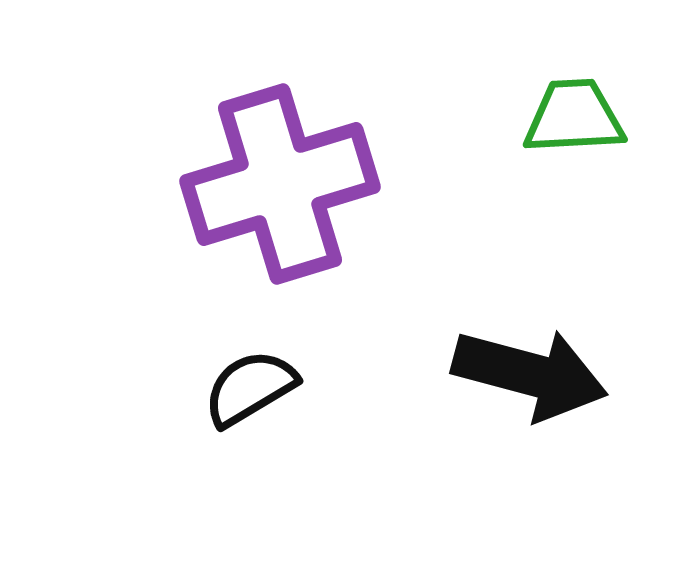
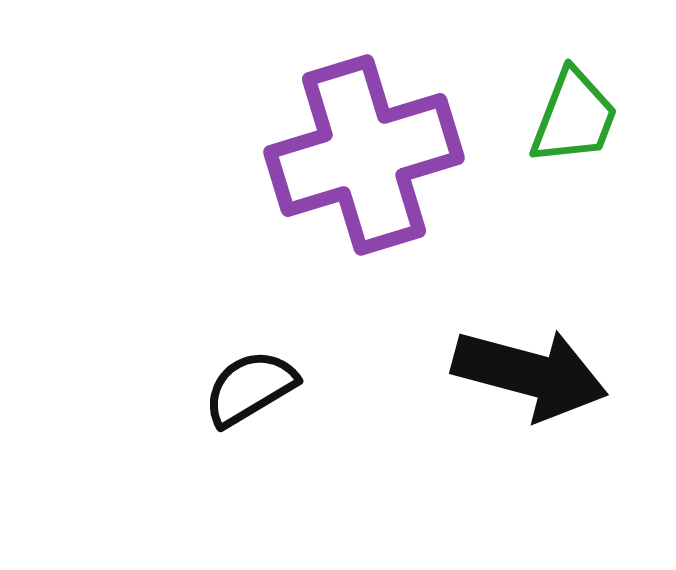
green trapezoid: rotated 114 degrees clockwise
purple cross: moved 84 px right, 29 px up
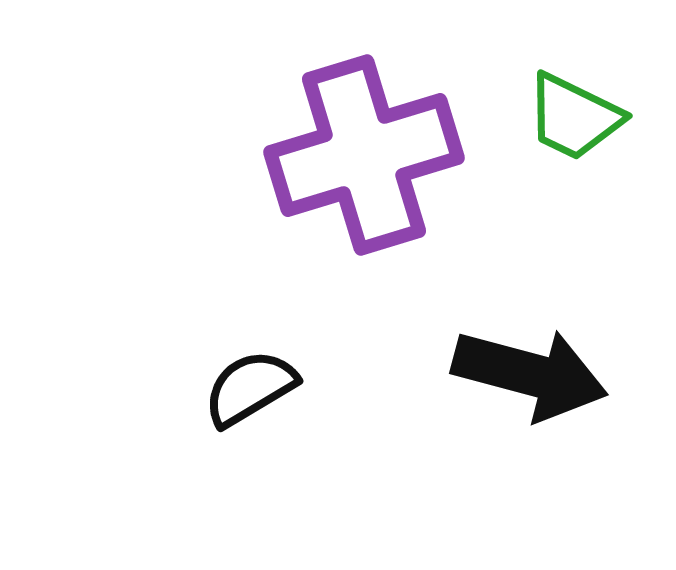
green trapezoid: rotated 95 degrees clockwise
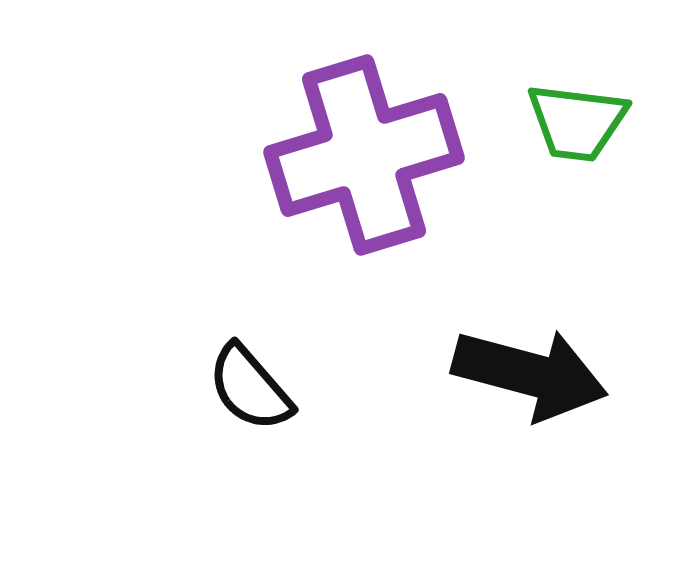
green trapezoid: moved 3 px right, 5 px down; rotated 19 degrees counterclockwise
black semicircle: rotated 100 degrees counterclockwise
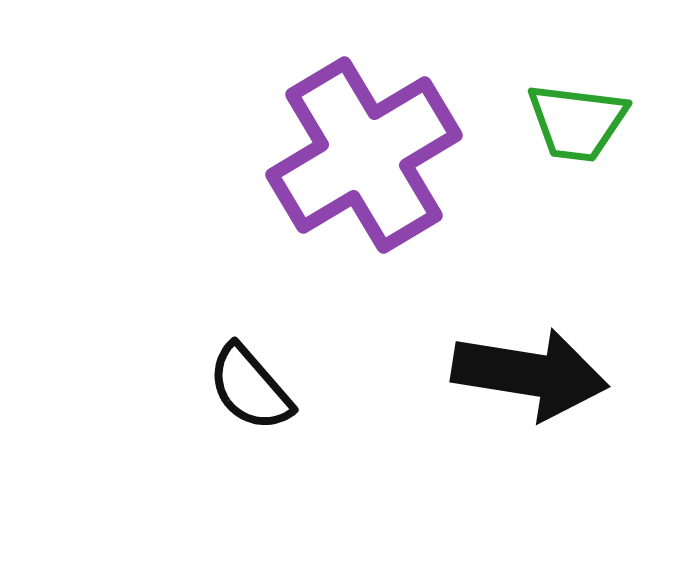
purple cross: rotated 14 degrees counterclockwise
black arrow: rotated 6 degrees counterclockwise
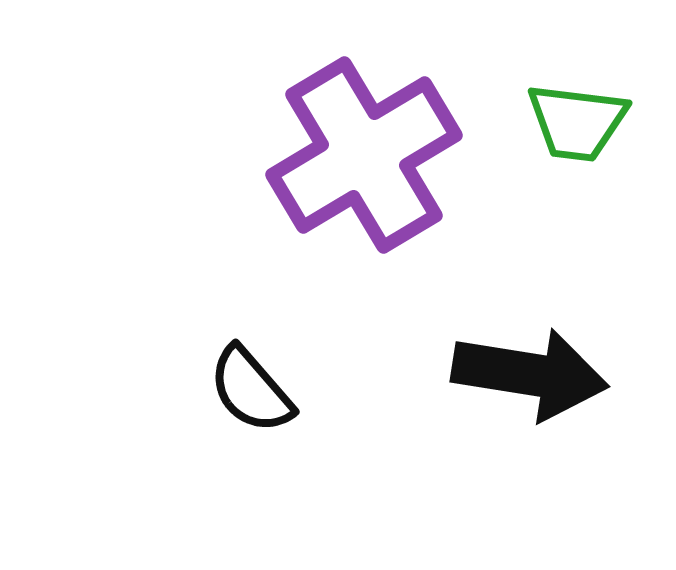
black semicircle: moved 1 px right, 2 px down
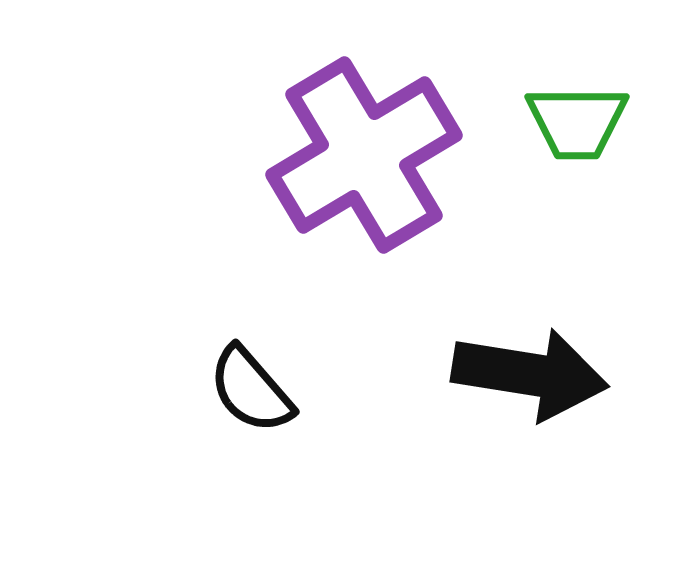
green trapezoid: rotated 7 degrees counterclockwise
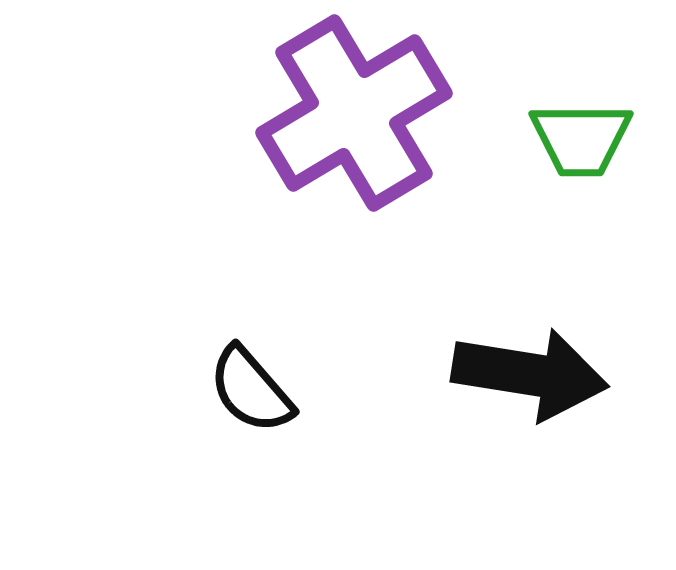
green trapezoid: moved 4 px right, 17 px down
purple cross: moved 10 px left, 42 px up
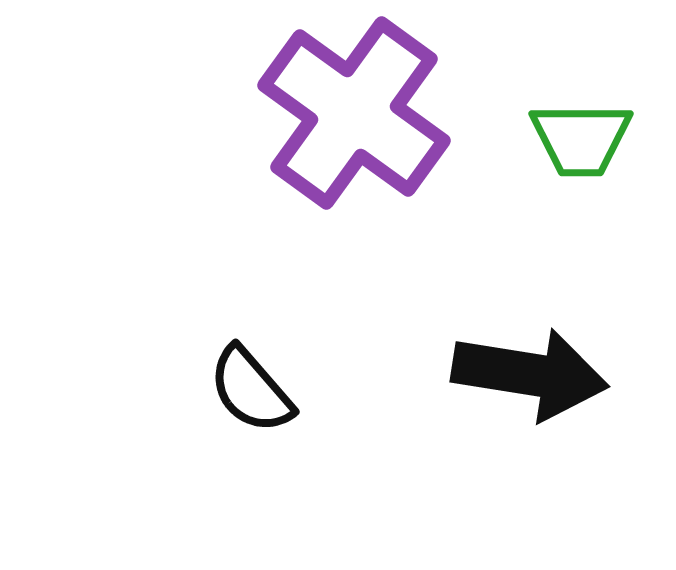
purple cross: rotated 23 degrees counterclockwise
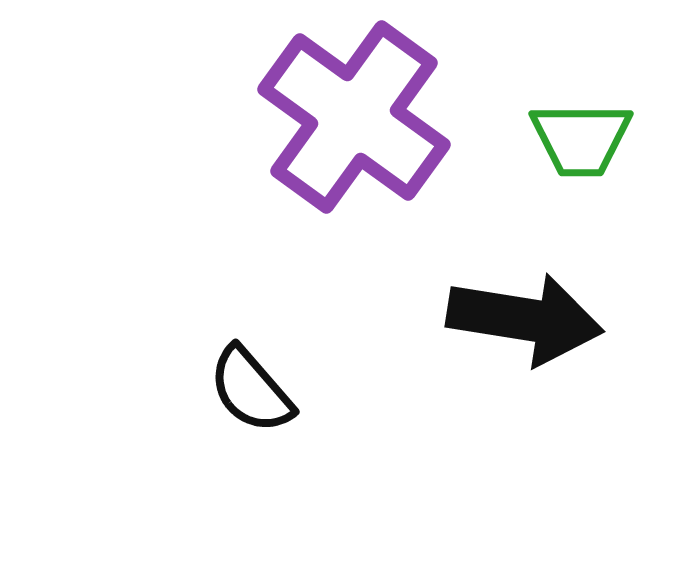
purple cross: moved 4 px down
black arrow: moved 5 px left, 55 px up
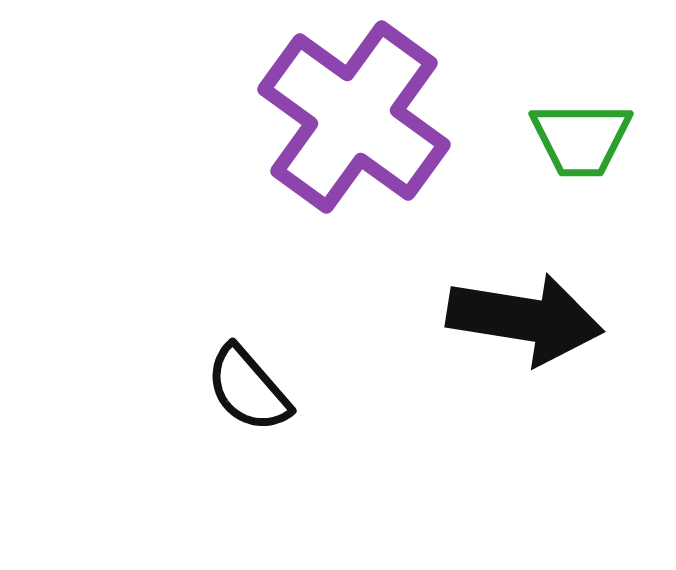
black semicircle: moved 3 px left, 1 px up
